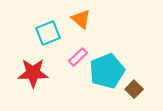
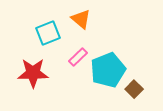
cyan pentagon: moved 1 px right, 1 px up
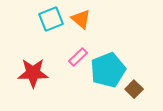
cyan square: moved 3 px right, 14 px up
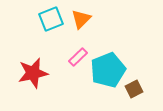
orange triangle: rotated 35 degrees clockwise
red star: rotated 12 degrees counterclockwise
brown square: rotated 18 degrees clockwise
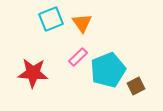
orange triangle: moved 1 px right, 4 px down; rotated 20 degrees counterclockwise
red star: rotated 16 degrees clockwise
brown square: moved 2 px right, 3 px up
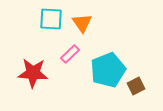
cyan square: rotated 25 degrees clockwise
pink rectangle: moved 8 px left, 3 px up
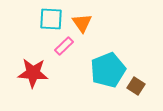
pink rectangle: moved 6 px left, 8 px up
brown square: rotated 30 degrees counterclockwise
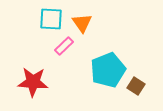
red star: moved 9 px down
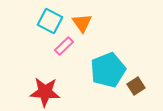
cyan square: moved 1 px left, 2 px down; rotated 25 degrees clockwise
red star: moved 12 px right, 10 px down
brown square: rotated 24 degrees clockwise
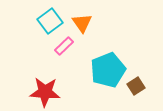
cyan square: rotated 25 degrees clockwise
